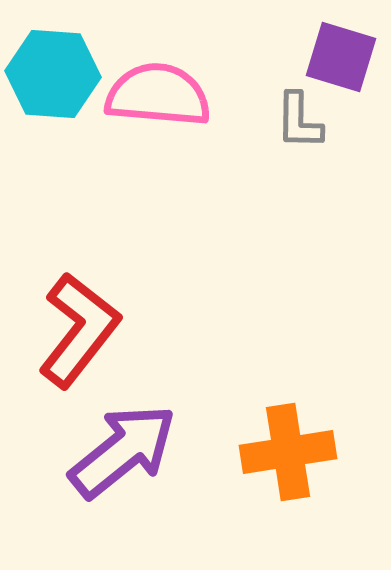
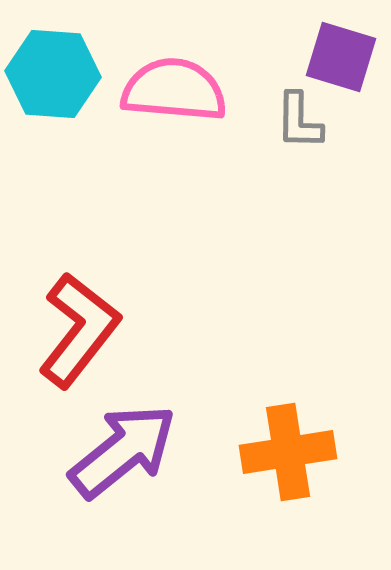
pink semicircle: moved 16 px right, 5 px up
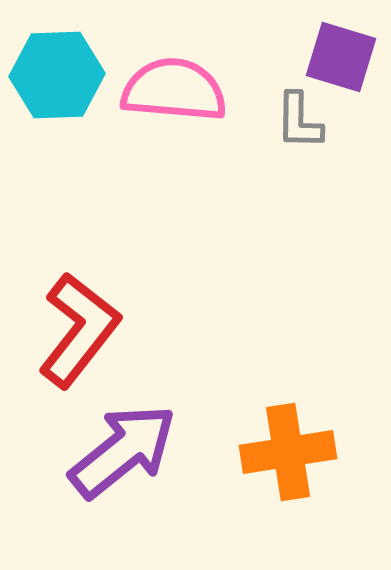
cyan hexagon: moved 4 px right, 1 px down; rotated 6 degrees counterclockwise
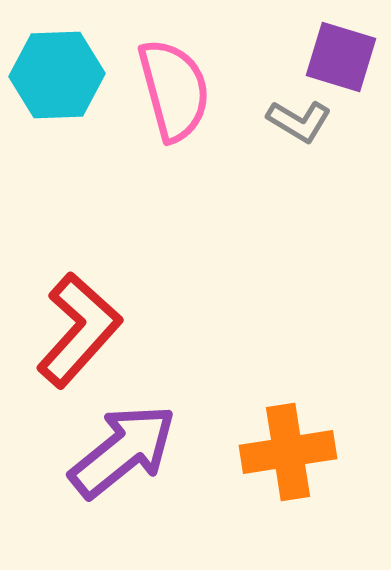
pink semicircle: rotated 70 degrees clockwise
gray L-shape: rotated 60 degrees counterclockwise
red L-shape: rotated 4 degrees clockwise
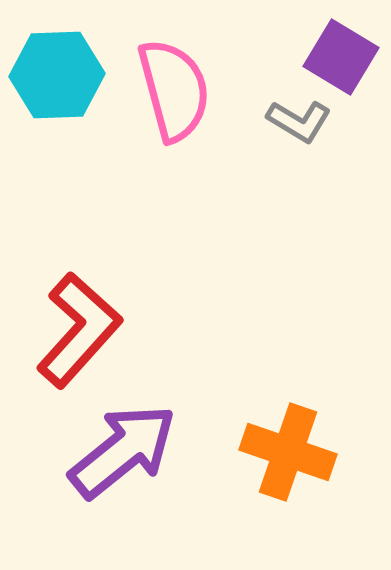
purple square: rotated 14 degrees clockwise
orange cross: rotated 28 degrees clockwise
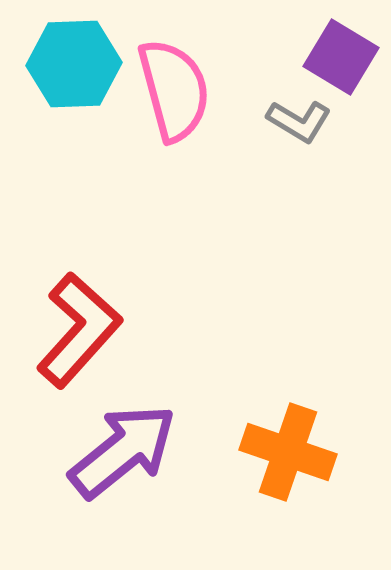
cyan hexagon: moved 17 px right, 11 px up
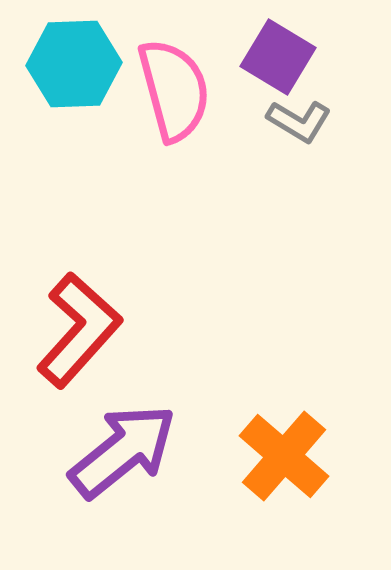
purple square: moved 63 px left
orange cross: moved 4 px left, 4 px down; rotated 22 degrees clockwise
